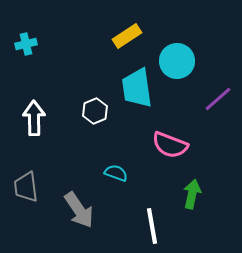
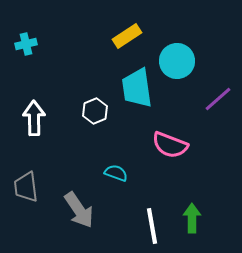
green arrow: moved 24 px down; rotated 12 degrees counterclockwise
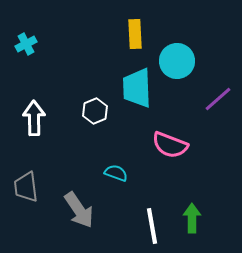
yellow rectangle: moved 8 px right, 2 px up; rotated 60 degrees counterclockwise
cyan cross: rotated 15 degrees counterclockwise
cyan trapezoid: rotated 6 degrees clockwise
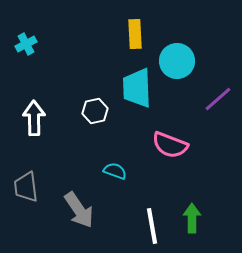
white hexagon: rotated 10 degrees clockwise
cyan semicircle: moved 1 px left, 2 px up
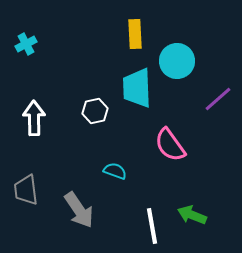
pink semicircle: rotated 33 degrees clockwise
gray trapezoid: moved 3 px down
green arrow: moved 3 px up; rotated 68 degrees counterclockwise
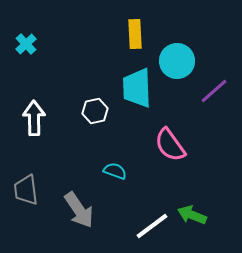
cyan cross: rotated 15 degrees counterclockwise
purple line: moved 4 px left, 8 px up
white line: rotated 63 degrees clockwise
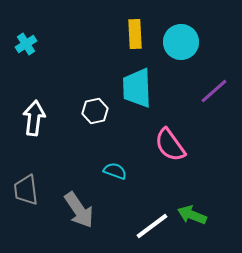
cyan cross: rotated 10 degrees clockwise
cyan circle: moved 4 px right, 19 px up
white arrow: rotated 8 degrees clockwise
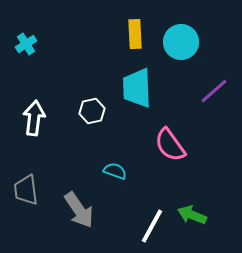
white hexagon: moved 3 px left
white line: rotated 24 degrees counterclockwise
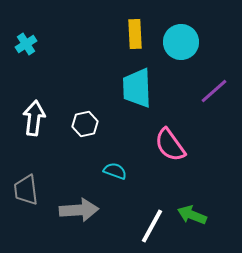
white hexagon: moved 7 px left, 13 px down
gray arrow: rotated 60 degrees counterclockwise
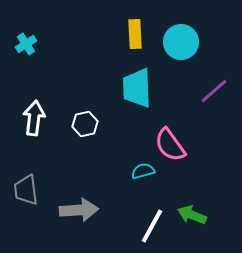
cyan semicircle: moved 28 px right; rotated 35 degrees counterclockwise
